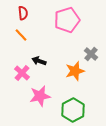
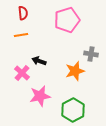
orange line: rotated 56 degrees counterclockwise
gray cross: rotated 32 degrees counterclockwise
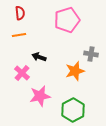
red semicircle: moved 3 px left
orange line: moved 2 px left
black arrow: moved 4 px up
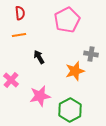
pink pentagon: rotated 10 degrees counterclockwise
black arrow: rotated 40 degrees clockwise
pink cross: moved 11 px left, 7 px down
green hexagon: moved 3 px left
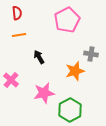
red semicircle: moved 3 px left
pink star: moved 4 px right, 3 px up
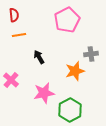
red semicircle: moved 3 px left, 2 px down
gray cross: rotated 16 degrees counterclockwise
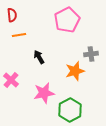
red semicircle: moved 2 px left
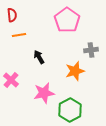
pink pentagon: rotated 10 degrees counterclockwise
gray cross: moved 4 px up
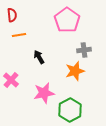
gray cross: moved 7 px left
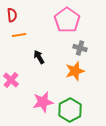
gray cross: moved 4 px left, 2 px up; rotated 24 degrees clockwise
pink star: moved 1 px left, 9 px down
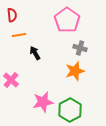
black arrow: moved 4 px left, 4 px up
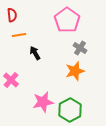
gray cross: rotated 16 degrees clockwise
